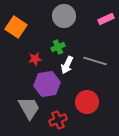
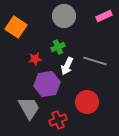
pink rectangle: moved 2 px left, 3 px up
white arrow: moved 1 px down
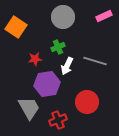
gray circle: moved 1 px left, 1 px down
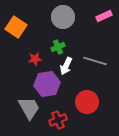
white arrow: moved 1 px left
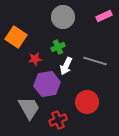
orange square: moved 10 px down
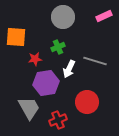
orange square: rotated 30 degrees counterclockwise
white arrow: moved 3 px right, 3 px down
purple hexagon: moved 1 px left, 1 px up
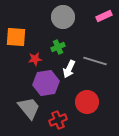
gray trapezoid: rotated 10 degrees counterclockwise
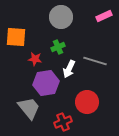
gray circle: moved 2 px left
red star: rotated 16 degrees clockwise
red cross: moved 5 px right, 2 px down
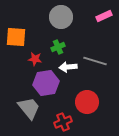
white arrow: moved 1 px left, 2 px up; rotated 60 degrees clockwise
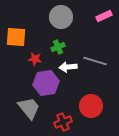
red circle: moved 4 px right, 4 px down
